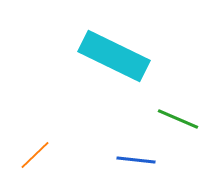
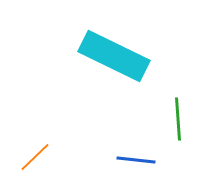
green line: rotated 63 degrees clockwise
orange line: moved 2 px down
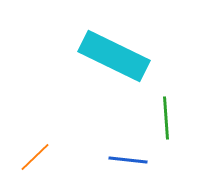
green line: moved 12 px left, 1 px up
blue line: moved 8 px left
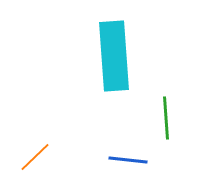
cyan rectangle: rotated 60 degrees clockwise
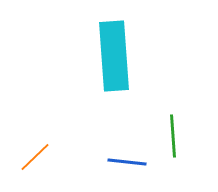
green line: moved 7 px right, 18 px down
blue line: moved 1 px left, 2 px down
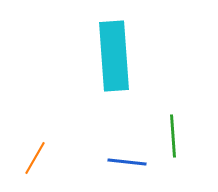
orange line: moved 1 px down; rotated 16 degrees counterclockwise
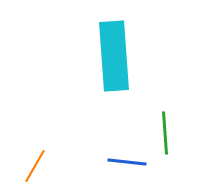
green line: moved 8 px left, 3 px up
orange line: moved 8 px down
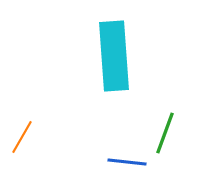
green line: rotated 24 degrees clockwise
orange line: moved 13 px left, 29 px up
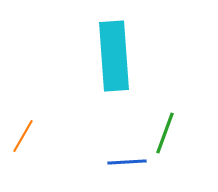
orange line: moved 1 px right, 1 px up
blue line: rotated 9 degrees counterclockwise
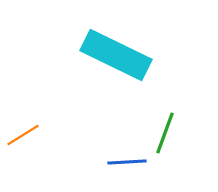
cyan rectangle: moved 2 px right, 1 px up; rotated 60 degrees counterclockwise
orange line: moved 1 px up; rotated 28 degrees clockwise
